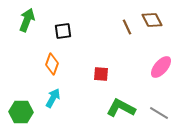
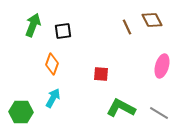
green arrow: moved 6 px right, 5 px down
pink ellipse: moved 1 px right, 1 px up; rotated 25 degrees counterclockwise
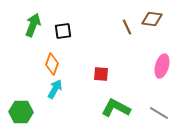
brown diamond: moved 1 px up; rotated 55 degrees counterclockwise
cyan arrow: moved 2 px right, 9 px up
green L-shape: moved 5 px left
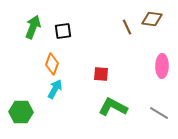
green arrow: moved 2 px down
pink ellipse: rotated 15 degrees counterclockwise
green L-shape: moved 3 px left, 1 px up
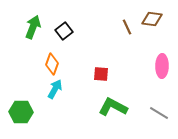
black square: moved 1 px right; rotated 30 degrees counterclockwise
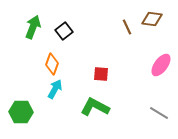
pink ellipse: moved 1 px left, 1 px up; rotated 35 degrees clockwise
green L-shape: moved 18 px left
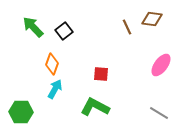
green arrow: rotated 65 degrees counterclockwise
